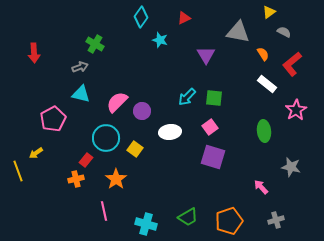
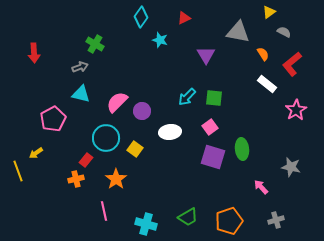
green ellipse: moved 22 px left, 18 px down
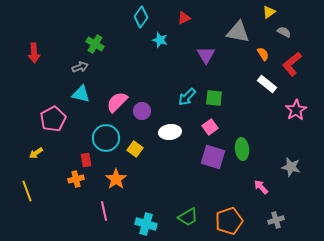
red rectangle: rotated 48 degrees counterclockwise
yellow line: moved 9 px right, 20 px down
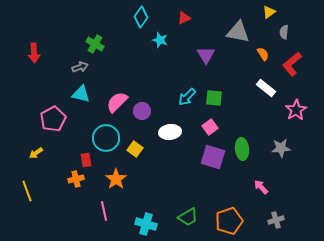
gray semicircle: rotated 112 degrees counterclockwise
white rectangle: moved 1 px left, 4 px down
gray star: moved 10 px left, 19 px up; rotated 18 degrees counterclockwise
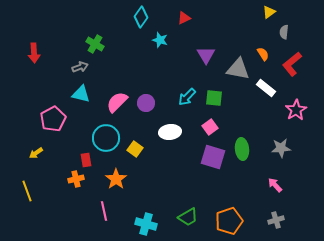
gray triangle: moved 37 px down
purple circle: moved 4 px right, 8 px up
pink arrow: moved 14 px right, 2 px up
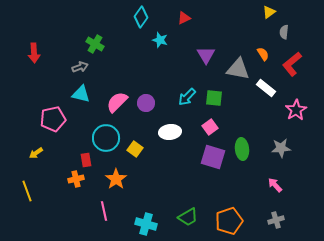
pink pentagon: rotated 15 degrees clockwise
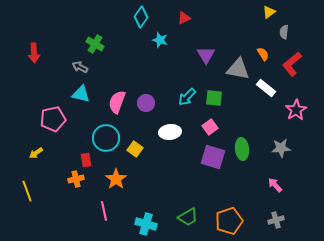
gray arrow: rotated 133 degrees counterclockwise
pink semicircle: rotated 25 degrees counterclockwise
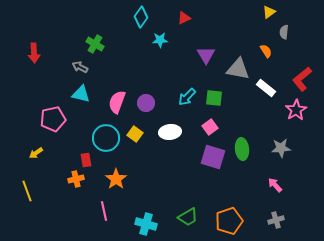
cyan star: rotated 21 degrees counterclockwise
orange semicircle: moved 3 px right, 3 px up
red L-shape: moved 10 px right, 15 px down
yellow square: moved 15 px up
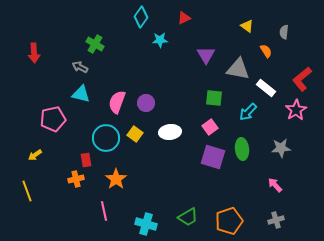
yellow triangle: moved 22 px left, 14 px down; rotated 48 degrees counterclockwise
cyan arrow: moved 61 px right, 15 px down
yellow arrow: moved 1 px left, 2 px down
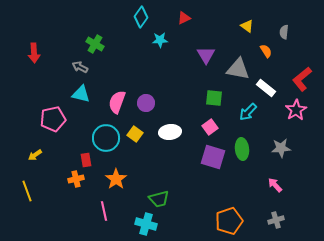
green trapezoid: moved 29 px left, 18 px up; rotated 15 degrees clockwise
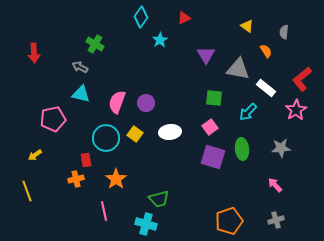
cyan star: rotated 28 degrees counterclockwise
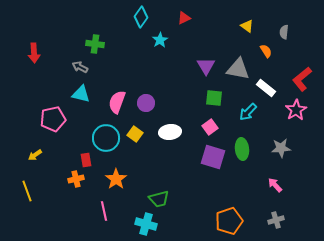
green cross: rotated 24 degrees counterclockwise
purple triangle: moved 11 px down
